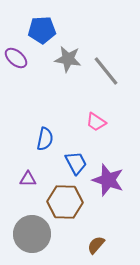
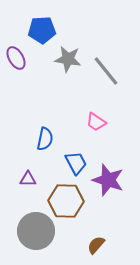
purple ellipse: rotated 20 degrees clockwise
brown hexagon: moved 1 px right, 1 px up
gray circle: moved 4 px right, 3 px up
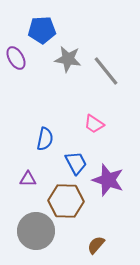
pink trapezoid: moved 2 px left, 2 px down
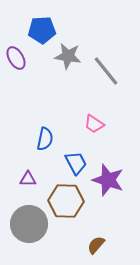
gray star: moved 3 px up
gray circle: moved 7 px left, 7 px up
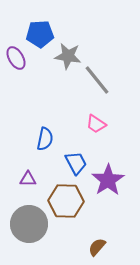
blue pentagon: moved 2 px left, 4 px down
gray line: moved 9 px left, 9 px down
pink trapezoid: moved 2 px right
purple star: rotated 20 degrees clockwise
brown semicircle: moved 1 px right, 2 px down
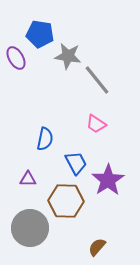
blue pentagon: rotated 12 degrees clockwise
gray circle: moved 1 px right, 4 px down
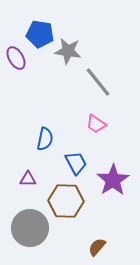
gray star: moved 5 px up
gray line: moved 1 px right, 2 px down
purple star: moved 5 px right
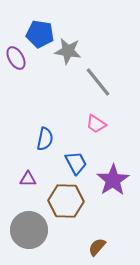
gray circle: moved 1 px left, 2 px down
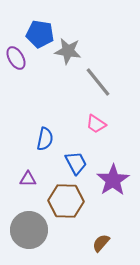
brown semicircle: moved 4 px right, 4 px up
